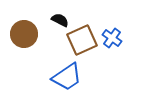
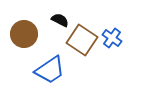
brown square: rotated 32 degrees counterclockwise
blue trapezoid: moved 17 px left, 7 px up
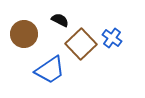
brown square: moved 1 px left, 4 px down; rotated 12 degrees clockwise
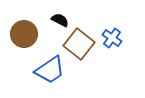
brown square: moved 2 px left; rotated 8 degrees counterclockwise
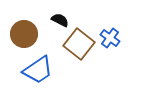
blue cross: moved 2 px left
blue trapezoid: moved 12 px left
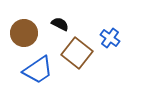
black semicircle: moved 4 px down
brown circle: moved 1 px up
brown square: moved 2 px left, 9 px down
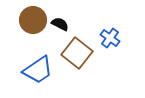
brown circle: moved 9 px right, 13 px up
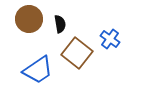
brown circle: moved 4 px left, 1 px up
black semicircle: rotated 54 degrees clockwise
blue cross: moved 1 px down
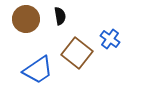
brown circle: moved 3 px left
black semicircle: moved 8 px up
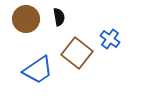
black semicircle: moved 1 px left, 1 px down
